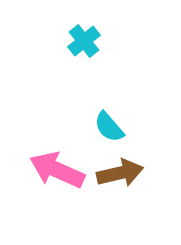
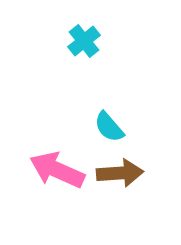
brown arrow: rotated 9 degrees clockwise
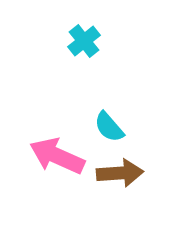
pink arrow: moved 14 px up
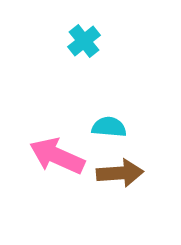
cyan semicircle: rotated 136 degrees clockwise
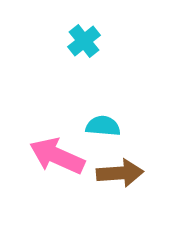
cyan semicircle: moved 6 px left, 1 px up
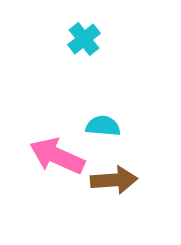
cyan cross: moved 2 px up
brown arrow: moved 6 px left, 7 px down
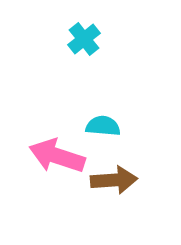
pink arrow: rotated 6 degrees counterclockwise
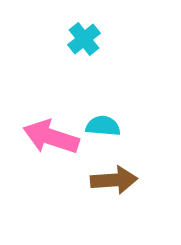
pink arrow: moved 6 px left, 19 px up
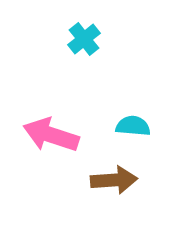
cyan semicircle: moved 30 px right
pink arrow: moved 2 px up
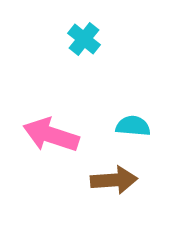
cyan cross: rotated 12 degrees counterclockwise
